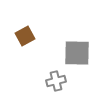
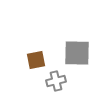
brown square: moved 11 px right, 24 px down; rotated 18 degrees clockwise
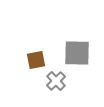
gray cross: rotated 30 degrees counterclockwise
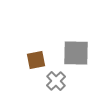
gray square: moved 1 px left
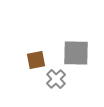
gray cross: moved 2 px up
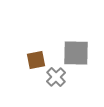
gray cross: moved 2 px up
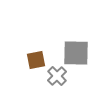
gray cross: moved 1 px right, 1 px up
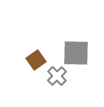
brown square: rotated 24 degrees counterclockwise
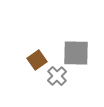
brown square: moved 1 px right
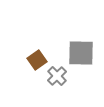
gray square: moved 5 px right
